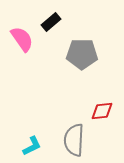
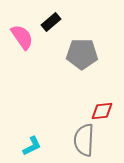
pink semicircle: moved 2 px up
gray semicircle: moved 10 px right
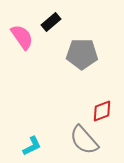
red diamond: rotated 15 degrees counterclockwise
gray semicircle: rotated 44 degrees counterclockwise
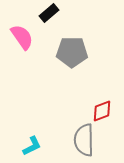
black rectangle: moved 2 px left, 9 px up
gray pentagon: moved 10 px left, 2 px up
gray semicircle: rotated 40 degrees clockwise
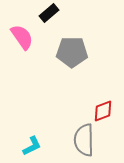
red diamond: moved 1 px right
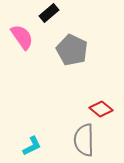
gray pentagon: moved 2 px up; rotated 24 degrees clockwise
red diamond: moved 2 px left, 2 px up; rotated 60 degrees clockwise
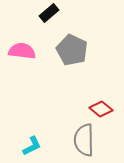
pink semicircle: moved 14 px down; rotated 48 degrees counterclockwise
